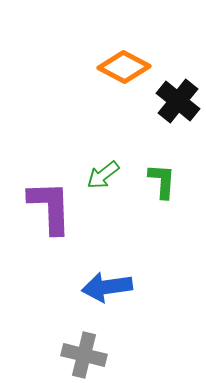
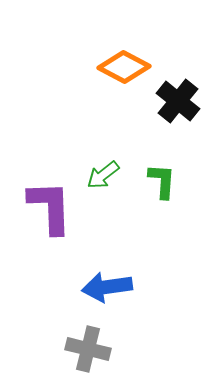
gray cross: moved 4 px right, 6 px up
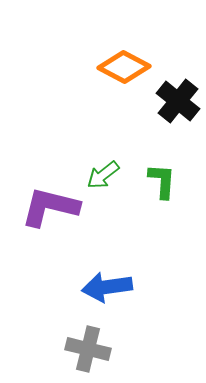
purple L-shape: rotated 74 degrees counterclockwise
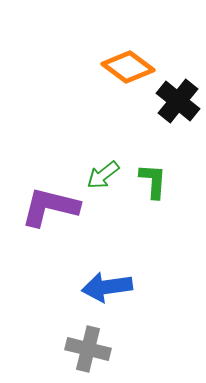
orange diamond: moved 4 px right; rotated 9 degrees clockwise
green L-shape: moved 9 px left
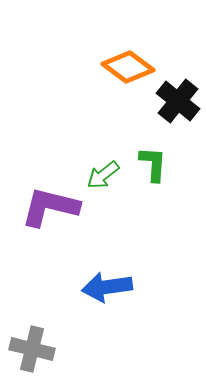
green L-shape: moved 17 px up
gray cross: moved 56 px left
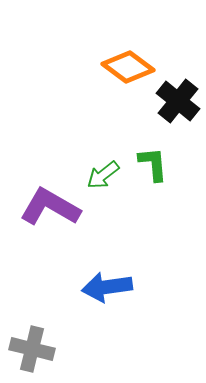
green L-shape: rotated 9 degrees counterclockwise
purple L-shape: rotated 16 degrees clockwise
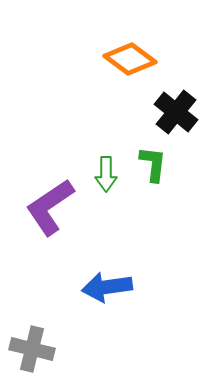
orange diamond: moved 2 px right, 8 px up
black cross: moved 2 px left, 11 px down
green L-shape: rotated 12 degrees clockwise
green arrow: moved 3 px right, 1 px up; rotated 52 degrees counterclockwise
purple L-shape: rotated 64 degrees counterclockwise
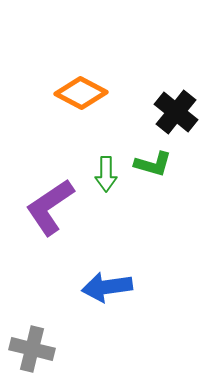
orange diamond: moved 49 px left, 34 px down; rotated 9 degrees counterclockwise
green L-shape: rotated 99 degrees clockwise
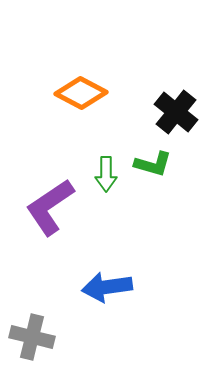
gray cross: moved 12 px up
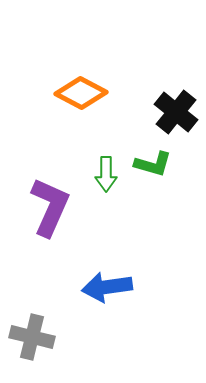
purple L-shape: rotated 148 degrees clockwise
